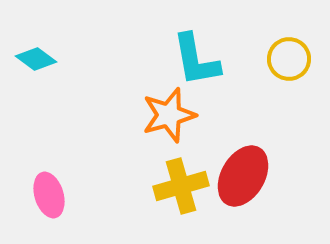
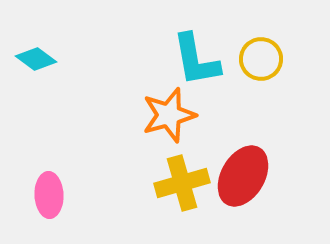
yellow circle: moved 28 px left
yellow cross: moved 1 px right, 3 px up
pink ellipse: rotated 15 degrees clockwise
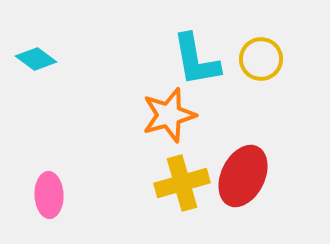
red ellipse: rotated 4 degrees counterclockwise
